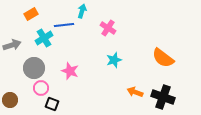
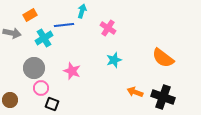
orange rectangle: moved 1 px left, 1 px down
gray arrow: moved 12 px up; rotated 30 degrees clockwise
pink star: moved 2 px right
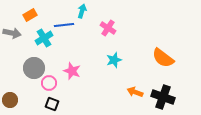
pink circle: moved 8 px right, 5 px up
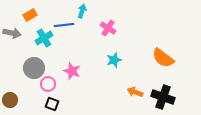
pink circle: moved 1 px left, 1 px down
